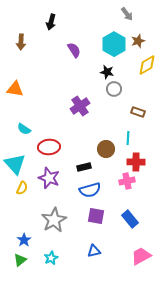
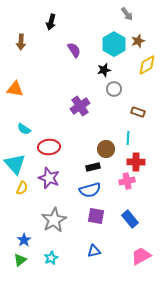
black star: moved 3 px left, 2 px up; rotated 24 degrees counterclockwise
black rectangle: moved 9 px right
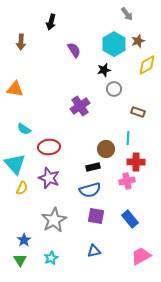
green triangle: rotated 24 degrees counterclockwise
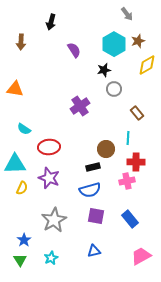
brown rectangle: moved 1 px left, 1 px down; rotated 32 degrees clockwise
cyan triangle: rotated 50 degrees counterclockwise
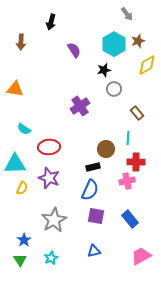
blue semicircle: rotated 50 degrees counterclockwise
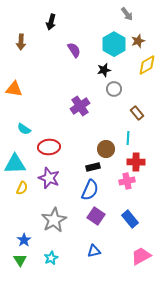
orange triangle: moved 1 px left
purple square: rotated 24 degrees clockwise
